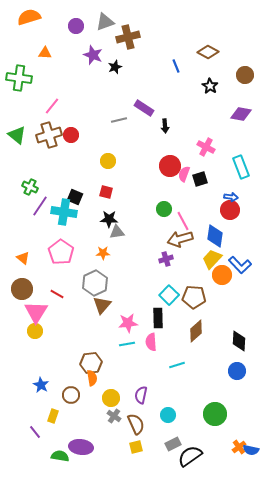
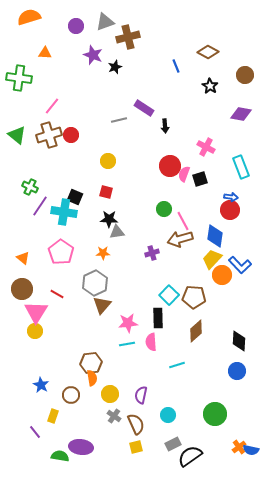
purple cross at (166, 259): moved 14 px left, 6 px up
yellow circle at (111, 398): moved 1 px left, 4 px up
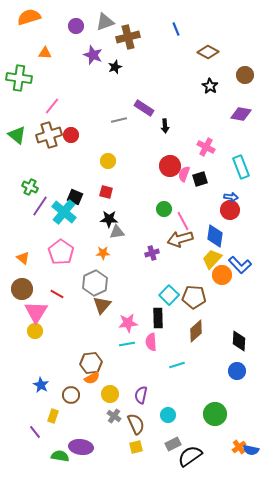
blue line at (176, 66): moved 37 px up
cyan cross at (64, 212): rotated 30 degrees clockwise
orange semicircle at (92, 378): rotated 70 degrees clockwise
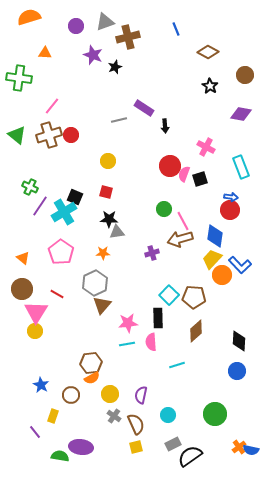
cyan cross at (64, 212): rotated 20 degrees clockwise
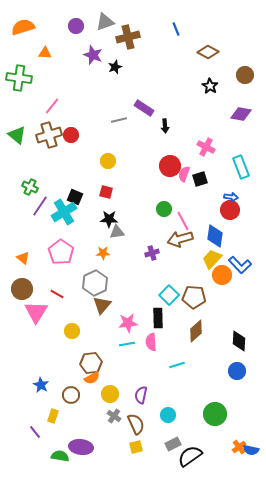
orange semicircle at (29, 17): moved 6 px left, 10 px down
yellow circle at (35, 331): moved 37 px right
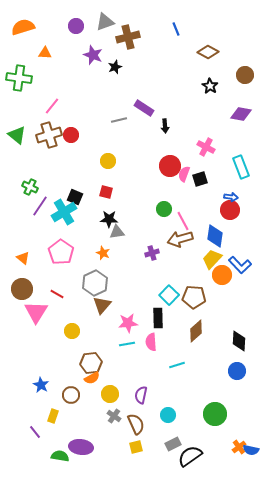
orange star at (103, 253): rotated 24 degrees clockwise
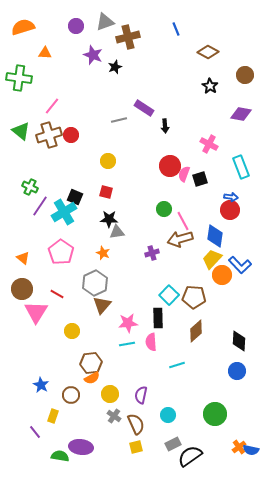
green triangle at (17, 135): moved 4 px right, 4 px up
pink cross at (206, 147): moved 3 px right, 3 px up
